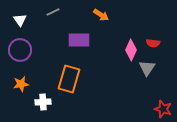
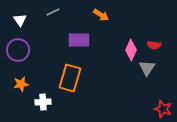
red semicircle: moved 1 px right, 2 px down
purple circle: moved 2 px left
orange rectangle: moved 1 px right, 1 px up
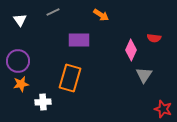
red semicircle: moved 7 px up
purple circle: moved 11 px down
gray triangle: moved 3 px left, 7 px down
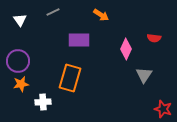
pink diamond: moved 5 px left, 1 px up
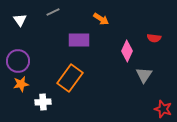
orange arrow: moved 4 px down
pink diamond: moved 1 px right, 2 px down
orange rectangle: rotated 20 degrees clockwise
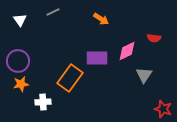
purple rectangle: moved 18 px right, 18 px down
pink diamond: rotated 40 degrees clockwise
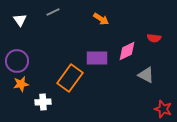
purple circle: moved 1 px left
gray triangle: moved 2 px right; rotated 36 degrees counterclockwise
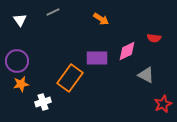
white cross: rotated 14 degrees counterclockwise
red star: moved 5 px up; rotated 30 degrees clockwise
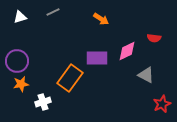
white triangle: moved 3 px up; rotated 48 degrees clockwise
red star: moved 1 px left
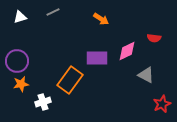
orange rectangle: moved 2 px down
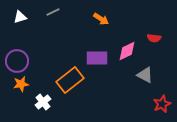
gray triangle: moved 1 px left
orange rectangle: rotated 16 degrees clockwise
white cross: rotated 21 degrees counterclockwise
